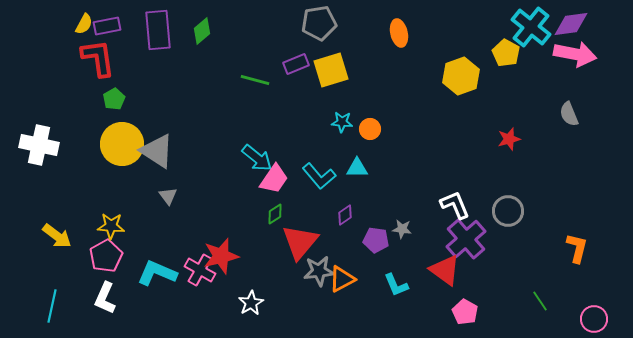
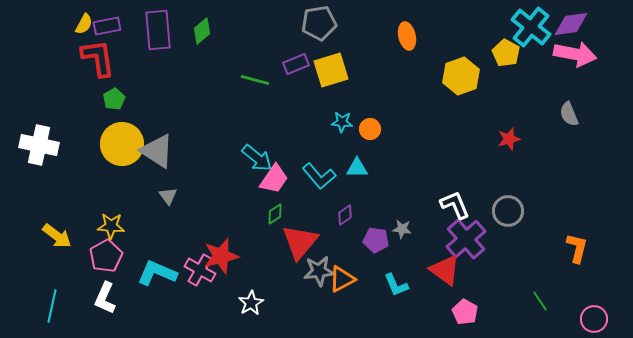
orange ellipse at (399, 33): moved 8 px right, 3 px down
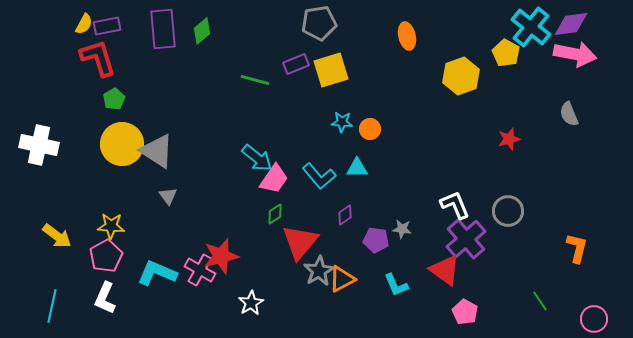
purple rectangle at (158, 30): moved 5 px right, 1 px up
red L-shape at (98, 58): rotated 9 degrees counterclockwise
gray star at (319, 271): rotated 24 degrees counterclockwise
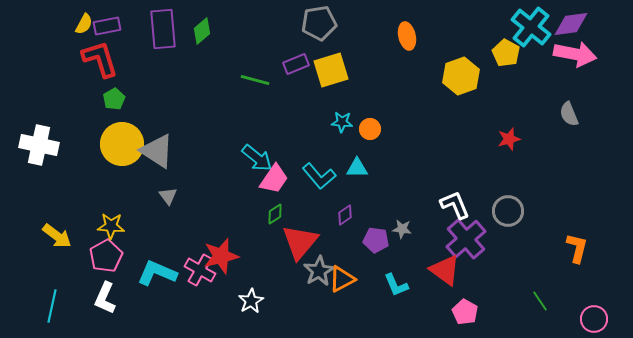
red L-shape at (98, 58): moved 2 px right, 1 px down
white star at (251, 303): moved 2 px up
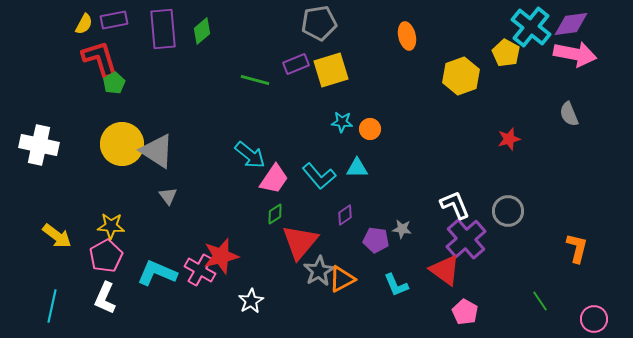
purple rectangle at (107, 26): moved 7 px right, 6 px up
green pentagon at (114, 99): moved 16 px up
cyan arrow at (257, 158): moved 7 px left, 3 px up
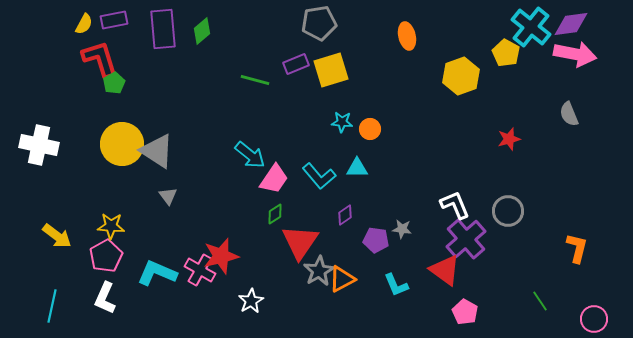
red triangle at (300, 242): rotated 6 degrees counterclockwise
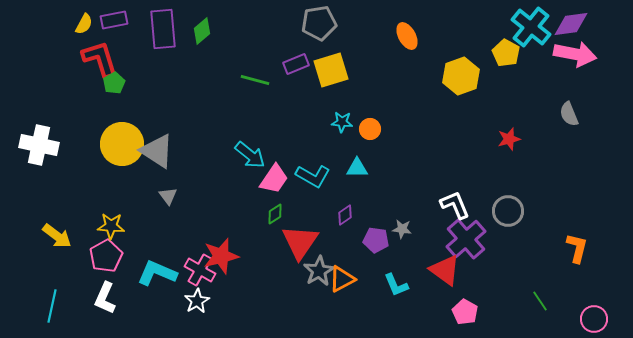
orange ellipse at (407, 36): rotated 16 degrees counterclockwise
cyan L-shape at (319, 176): moved 6 px left; rotated 20 degrees counterclockwise
white star at (251, 301): moved 54 px left
